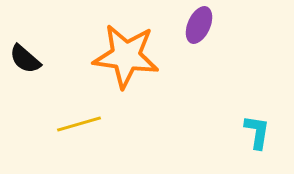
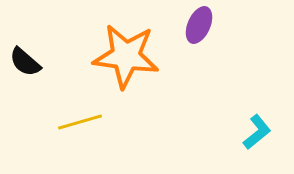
black semicircle: moved 3 px down
yellow line: moved 1 px right, 2 px up
cyan L-shape: rotated 42 degrees clockwise
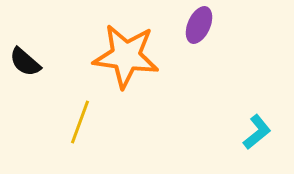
yellow line: rotated 54 degrees counterclockwise
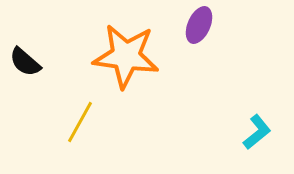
yellow line: rotated 9 degrees clockwise
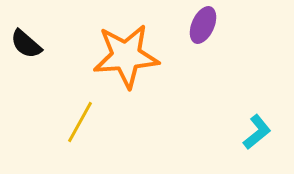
purple ellipse: moved 4 px right
orange star: rotated 12 degrees counterclockwise
black semicircle: moved 1 px right, 18 px up
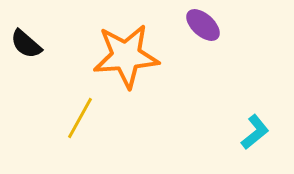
purple ellipse: rotated 72 degrees counterclockwise
yellow line: moved 4 px up
cyan L-shape: moved 2 px left
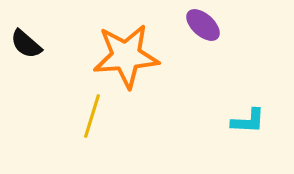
yellow line: moved 12 px right, 2 px up; rotated 12 degrees counterclockwise
cyan L-shape: moved 7 px left, 11 px up; rotated 42 degrees clockwise
